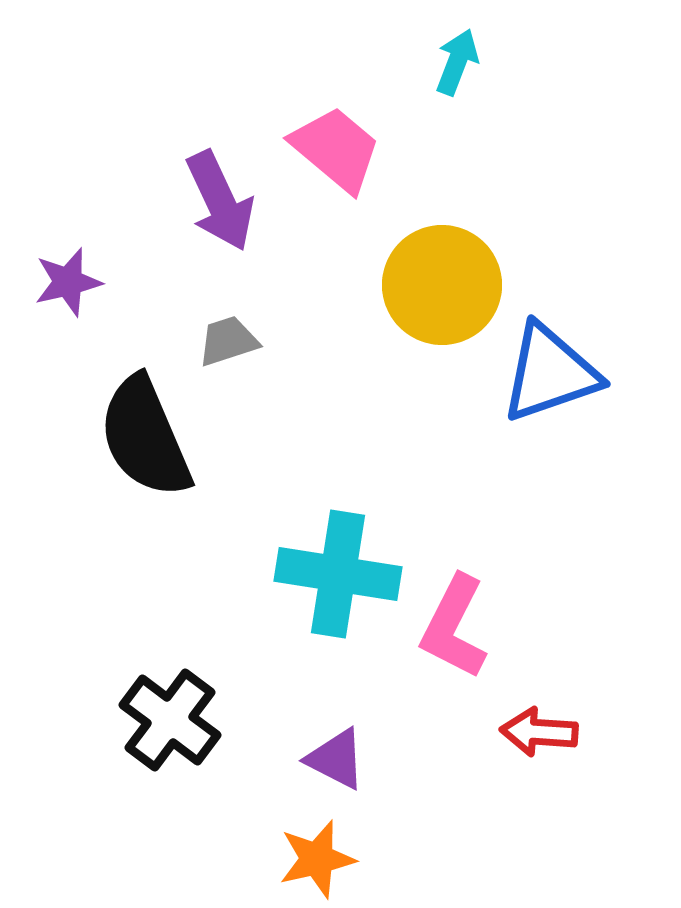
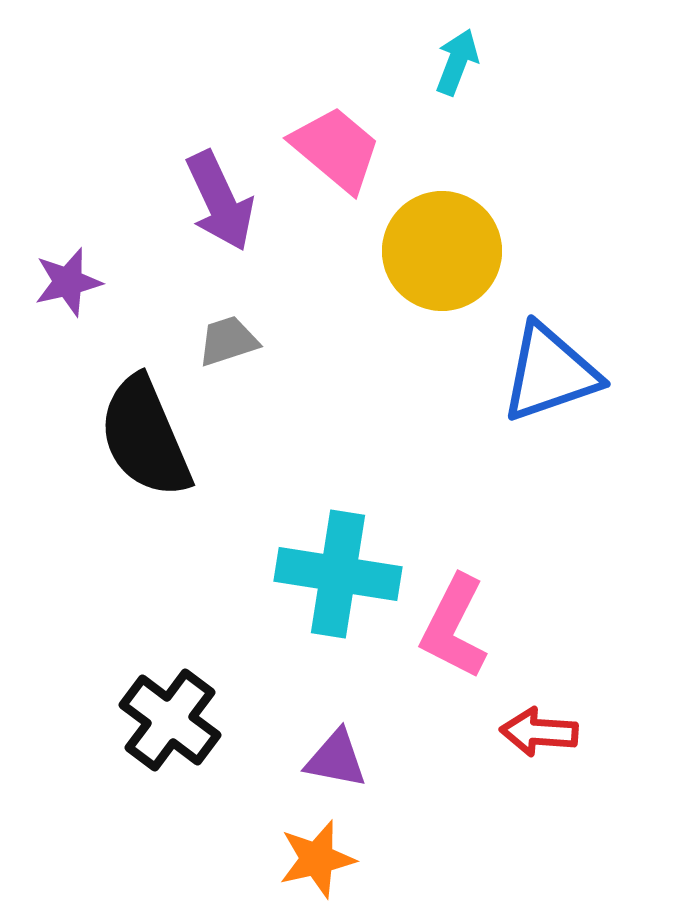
yellow circle: moved 34 px up
purple triangle: rotated 16 degrees counterclockwise
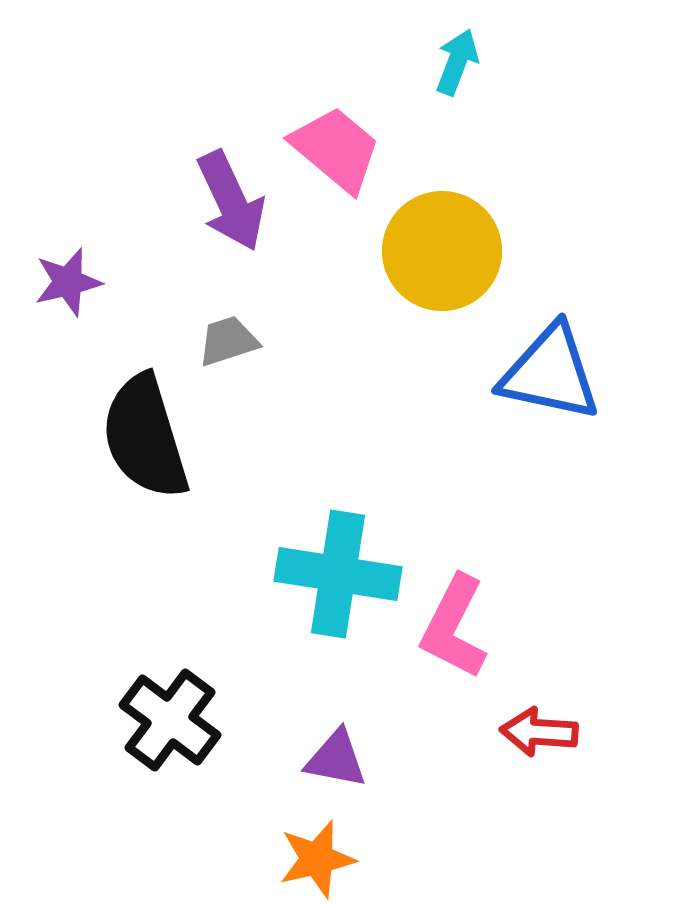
purple arrow: moved 11 px right
blue triangle: rotated 31 degrees clockwise
black semicircle: rotated 6 degrees clockwise
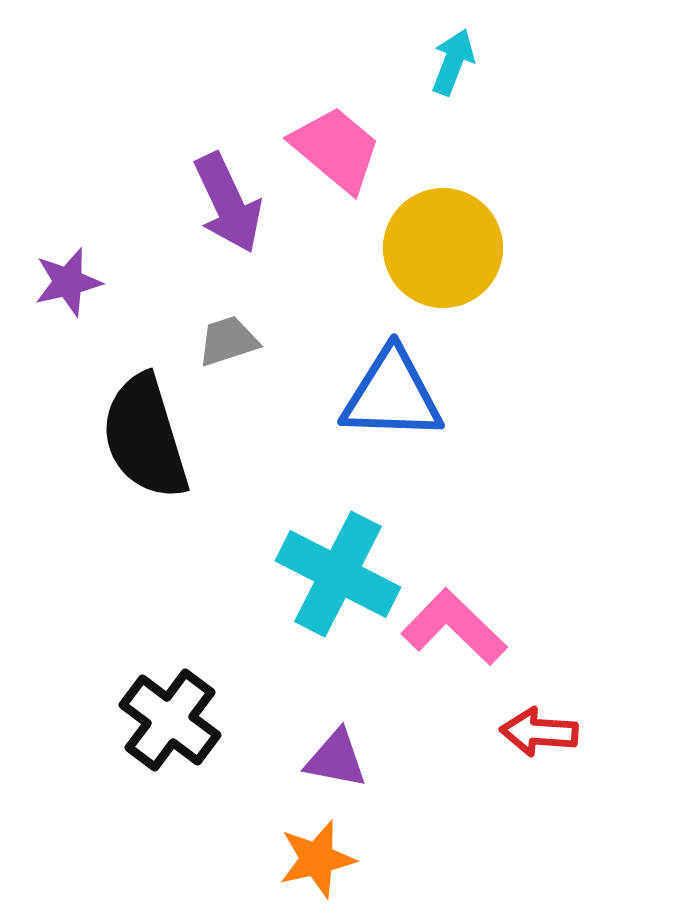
cyan arrow: moved 4 px left
purple arrow: moved 3 px left, 2 px down
yellow circle: moved 1 px right, 3 px up
blue triangle: moved 158 px left, 22 px down; rotated 10 degrees counterclockwise
cyan cross: rotated 18 degrees clockwise
pink L-shape: rotated 107 degrees clockwise
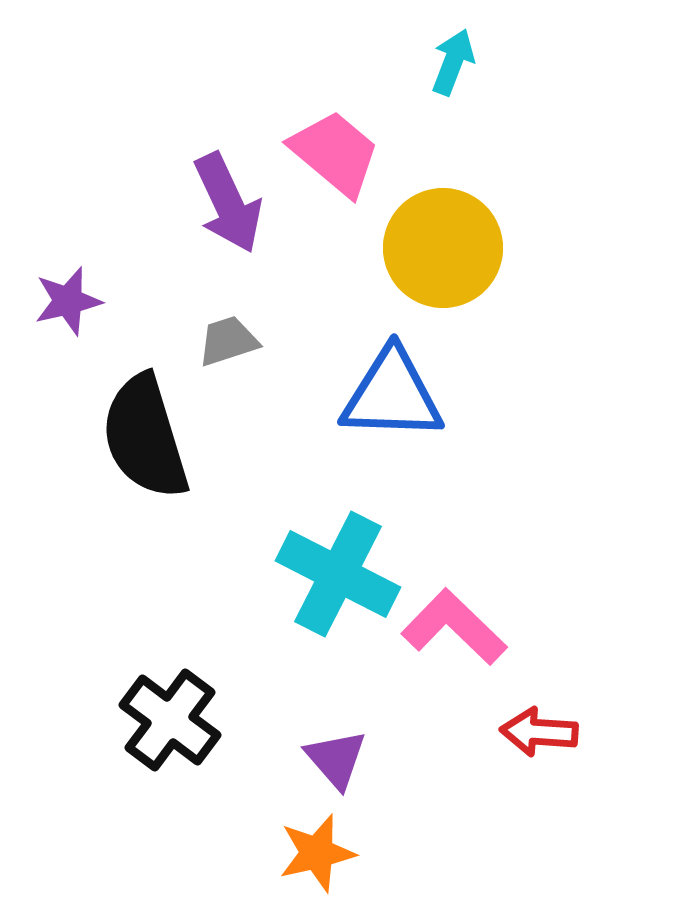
pink trapezoid: moved 1 px left, 4 px down
purple star: moved 19 px down
purple triangle: rotated 38 degrees clockwise
orange star: moved 6 px up
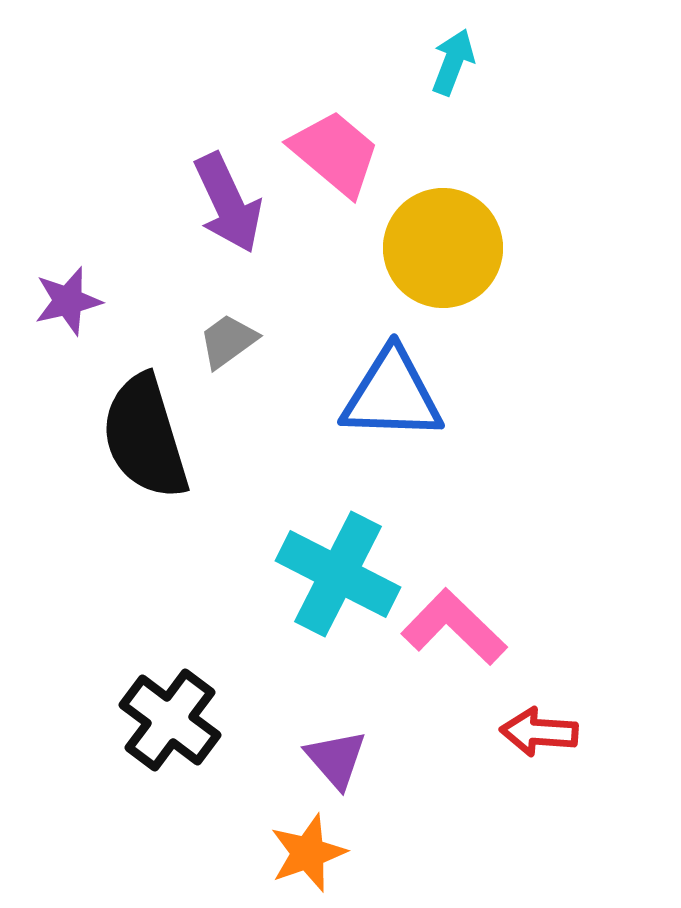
gray trapezoid: rotated 18 degrees counterclockwise
orange star: moved 9 px left; rotated 6 degrees counterclockwise
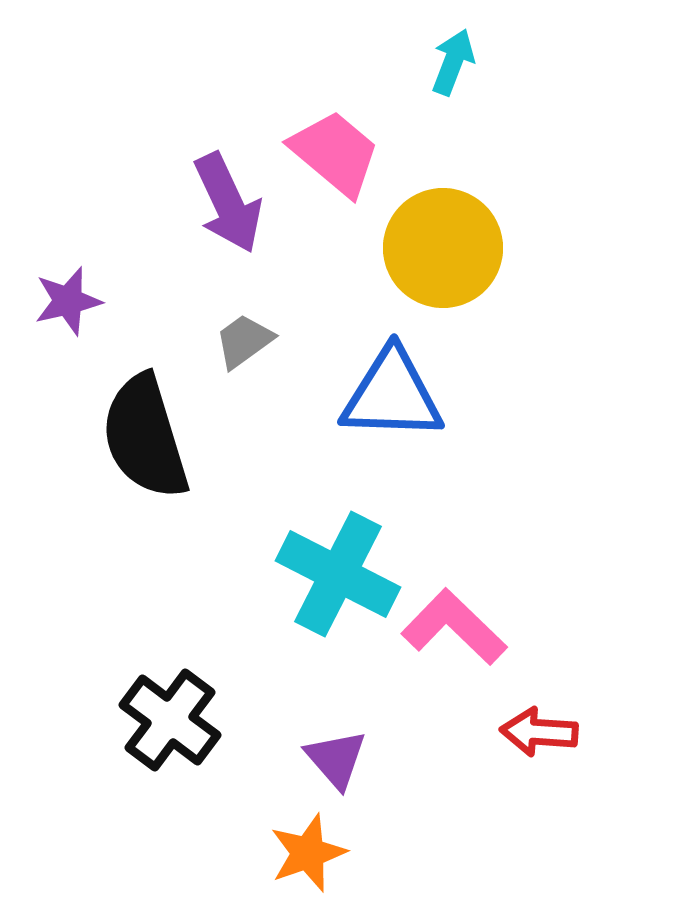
gray trapezoid: moved 16 px right
